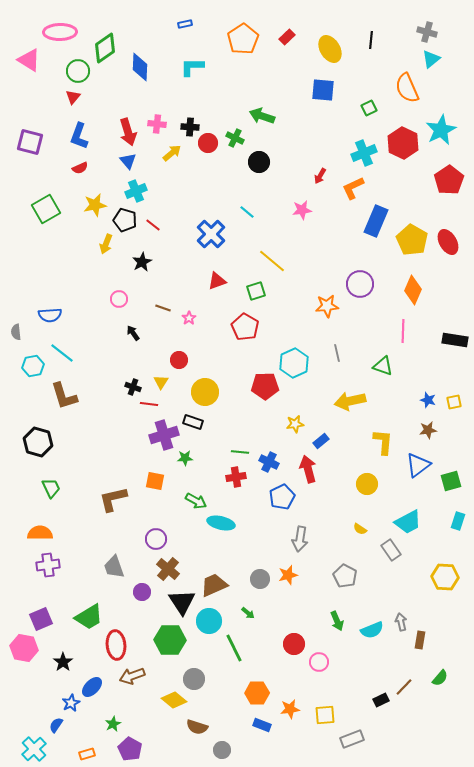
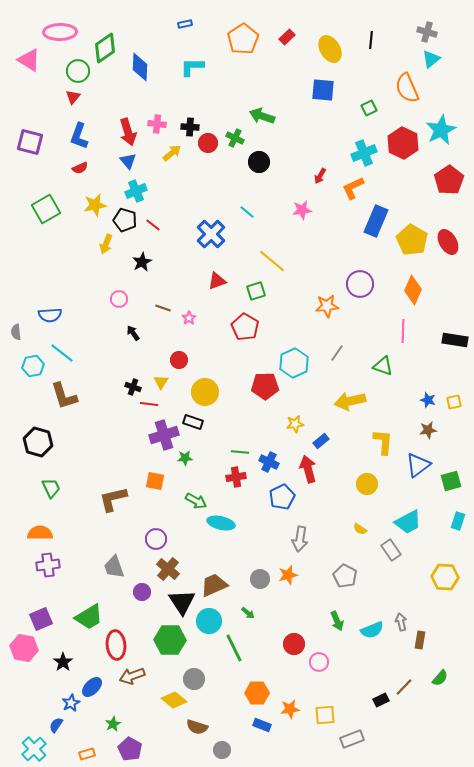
gray line at (337, 353): rotated 48 degrees clockwise
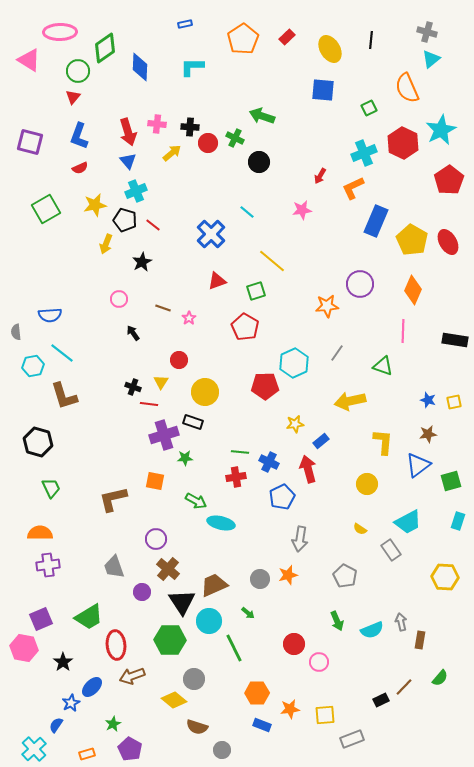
brown star at (428, 430): moved 4 px down
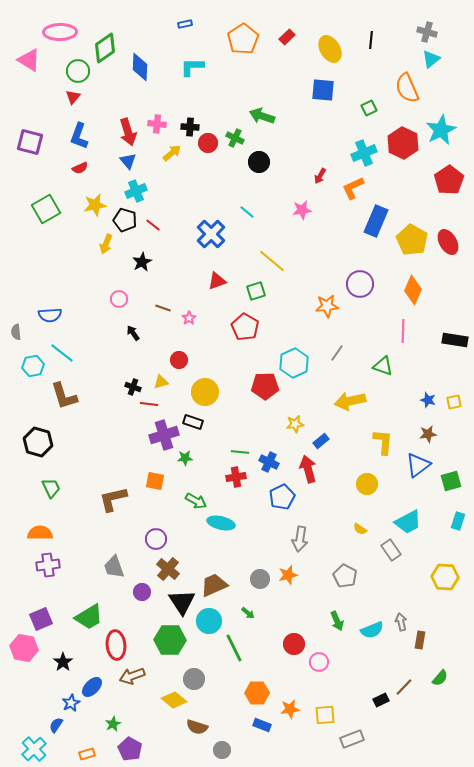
yellow triangle at (161, 382): rotated 42 degrees clockwise
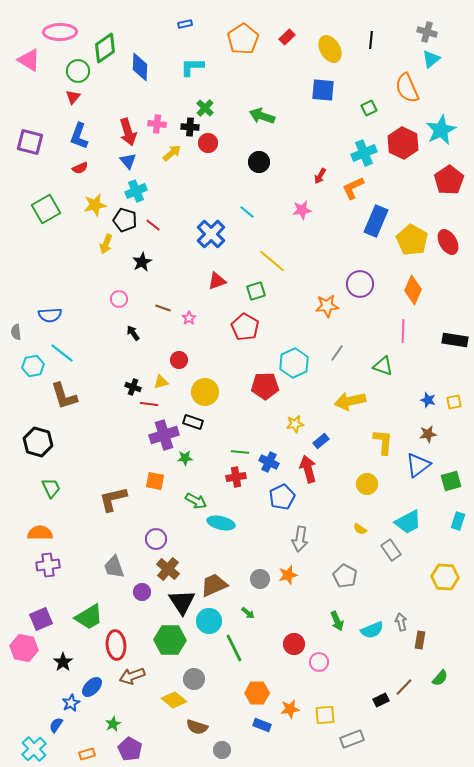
green cross at (235, 138): moved 30 px left, 30 px up; rotated 18 degrees clockwise
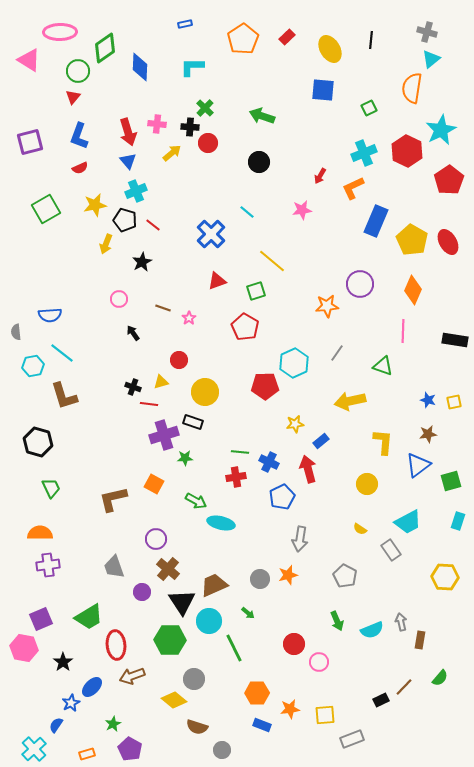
orange semicircle at (407, 88): moved 5 px right; rotated 32 degrees clockwise
purple square at (30, 142): rotated 28 degrees counterclockwise
red hexagon at (403, 143): moved 4 px right, 8 px down
orange square at (155, 481): moved 1 px left, 3 px down; rotated 18 degrees clockwise
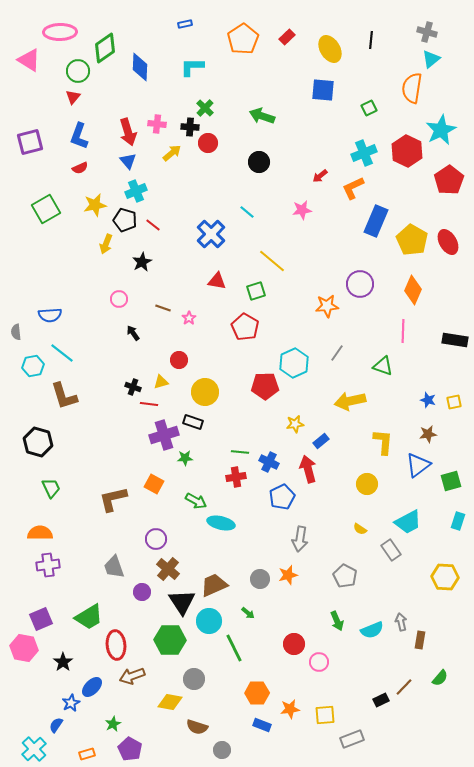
red arrow at (320, 176): rotated 21 degrees clockwise
red triangle at (217, 281): rotated 30 degrees clockwise
yellow diamond at (174, 700): moved 4 px left, 2 px down; rotated 30 degrees counterclockwise
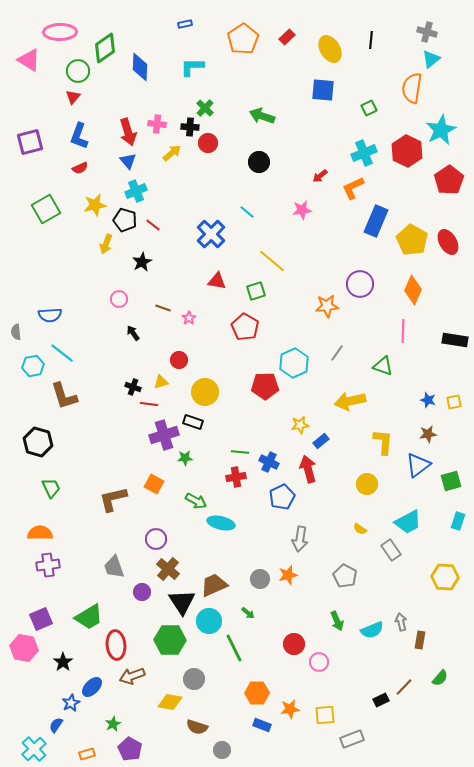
yellow star at (295, 424): moved 5 px right, 1 px down
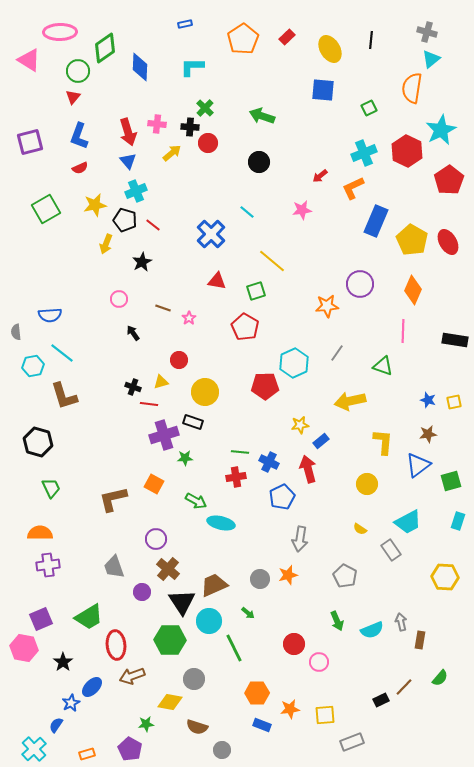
green star at (113, 724): moved 33 px right; rotated 21 degrees clockwise
gray rectangle at (352, 739): moved 3 px down
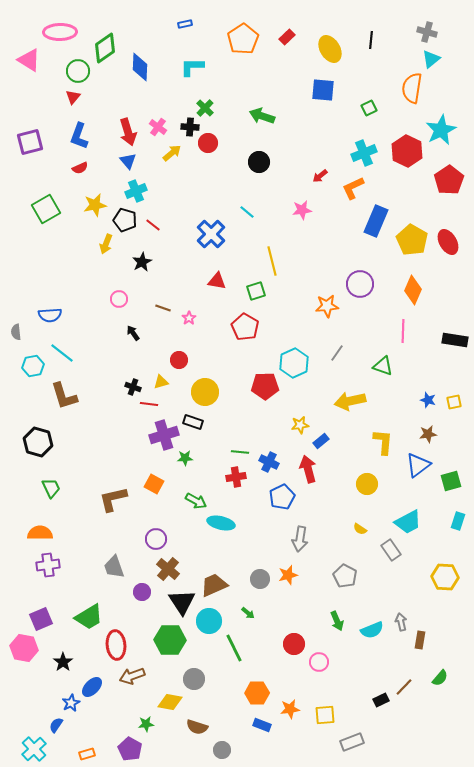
pink cross at (157, 124): moved 1 px right, 3 px down; rotated 30 degrees clockwise
yellow line at (272, 261): rotated 36 degrees clockwise
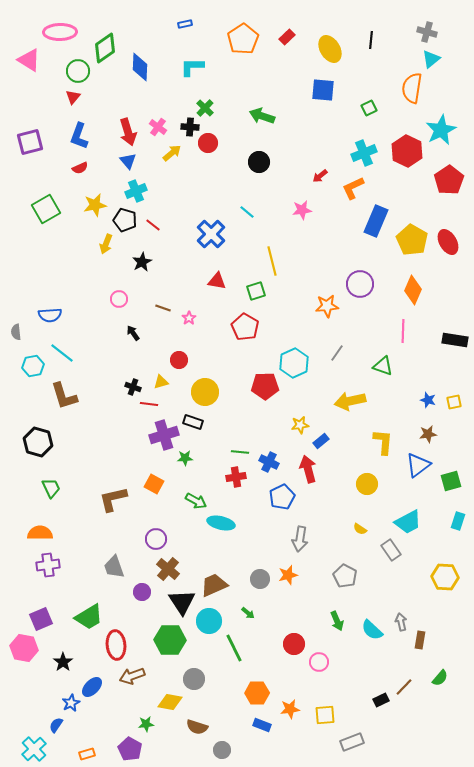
cyan semicircle at (372, 630): rotated 65 degrees clockwise
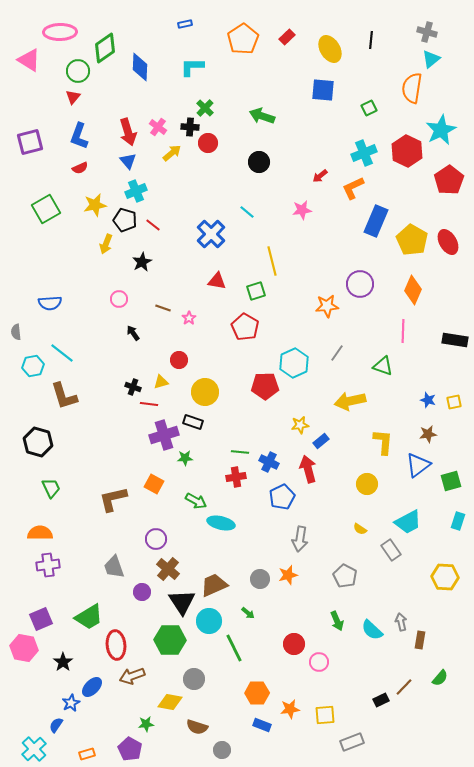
blue semicircle at (50, 315): moved 12 px up
